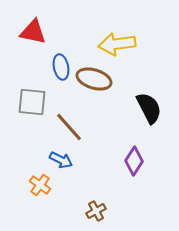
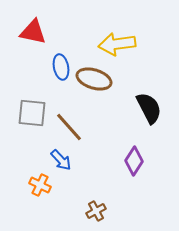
gray square: moved 11 px down
blue arrow: rotated 20 degrees clockwise
orange cross: rotated 10 degrees counterclockwise
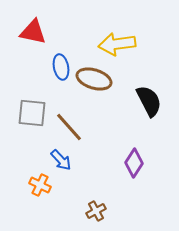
black semicircle: moved 7 px up
purple diamond: moved 2 px down
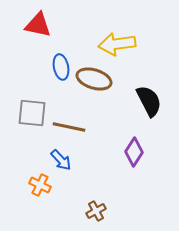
red triangle: moved 5 px right, 7 px up
brown line: rotated 36 degrees counterclockwise
purple diamond: moved 11 px up
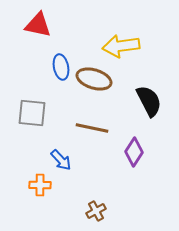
yellow arrow: moved 4 px right, 2 px down
brown line: moved 23 px right, 1 px down
orange cross: rotated 25 degrees counterclockwise
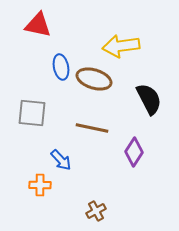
black semicircle: moved 2 px up
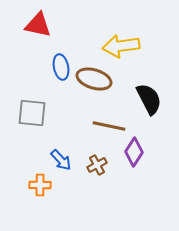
brown line: moved 17 px right, 2 px up
brown cross: moved 1 px right, 46 px up
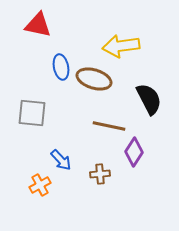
brown cross: moved 3 px right, 9 px down; rotated 24 degrees clockwise
orange cross: rotated 30 degrees counterclockwise
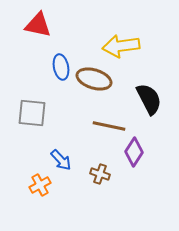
brown cross: rotated 24 degrees clockwise
